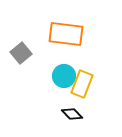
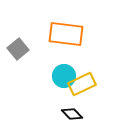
gray square: moved 3 px left, 4 px up
yellow rectangle: rotated 44 degrees clockwise
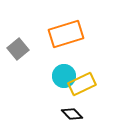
orange rectangle: rotated 24 degrees counterclockwise
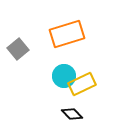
orange rectangle: moved 1 px right
